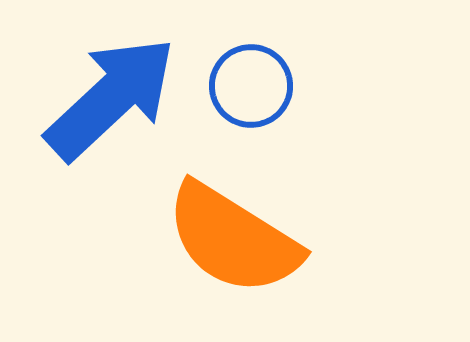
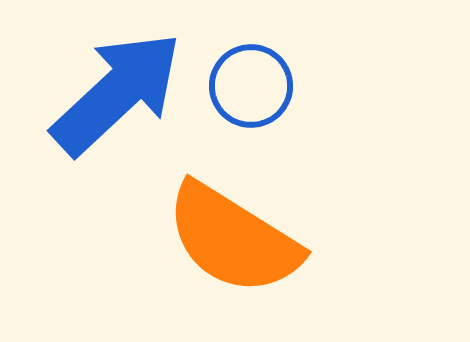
blue arrow: moved 6 px right, 5 px up
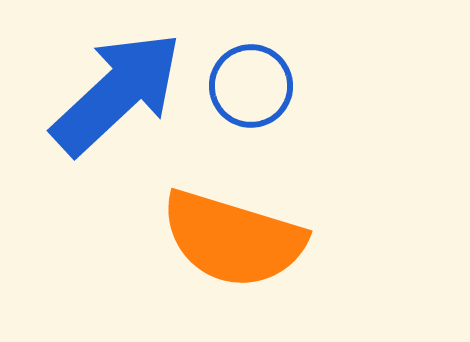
orange semicircle: rotated 15 degrees counterclockwise
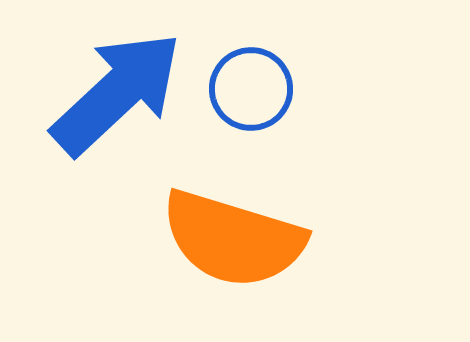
blue circle: moved 3 px down
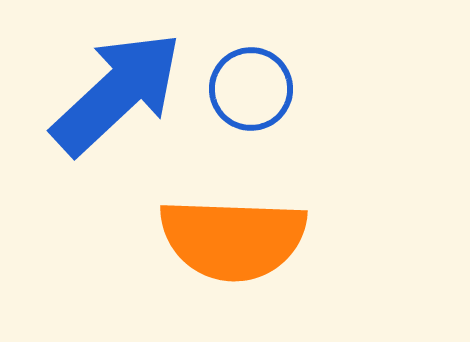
orange semicircle: rotated 15 degrees counterclockwise
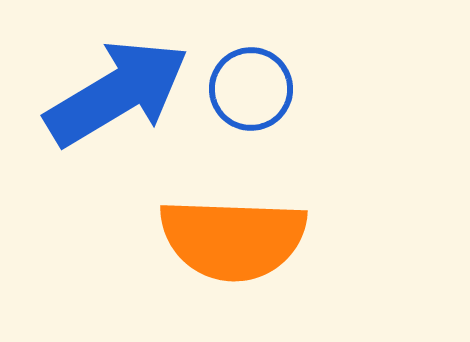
blue arrow: rotated 12 degrees clockwise
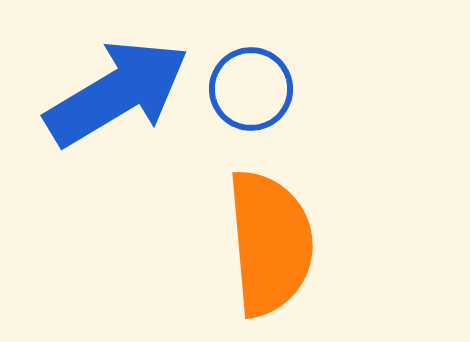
orange semicircle: moved 37 px right, 4 px down; rotated 97 degrees counterclockwise
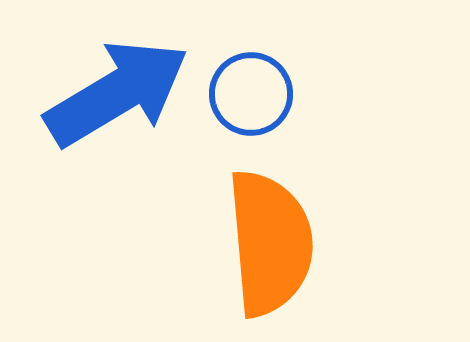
blue circle: moved 5 px down
